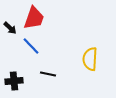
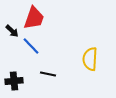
black arrow: moved 2 px right, 3 px down
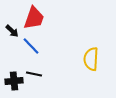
yellow semicircle: moved 1 px right
black line: moved 14 px left
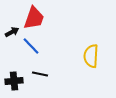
black arrow: moved 1 px down; rotated 72 degrees counterclockwise
yellow semicircle: moved 3 px up
black line: moved 6 px right
